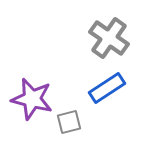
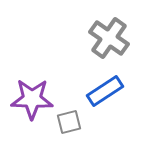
blue rectangle: moved 2 px left, 3 px down
purple star: rotated 12 degrees counterclockwise
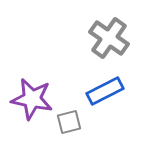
blue rectangle: rotated 6 degrees clockwise
purple star: rotated 9 degrees clockwise
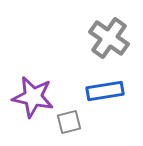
blue rectangle: rotated 18 degrees clockwise
purple star: moved 1 px right, 2 px up
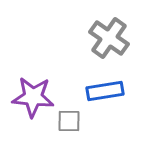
purple star: rotated 6 degrees counterclockwise
gray square: moved 1 px up; rotated 15 degrees clockwise
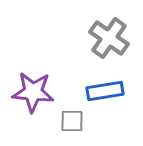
purple star: moved 5 px up
gray square: moved 3 px right
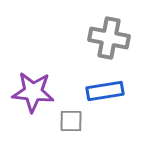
gray cross: rotated 24 degrees counterclockwise
gray square: moved 1 px left
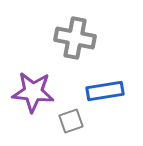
gray cross: moved 34 px left
gray square: rotated 20 degrees counterclockwise
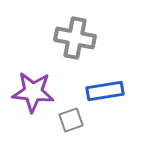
gray square: moved 1 px up
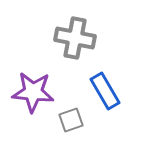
blue rectangle: rotated 69 degrees clockwise
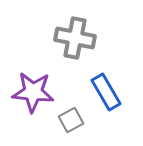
blue rectangle: moved 1 px right, 1 px down
gray square: rotated 10 degrees counterclockwise
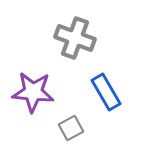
gray cross: rotated 9 degrees clockwise
gray square: moved 8 px down
